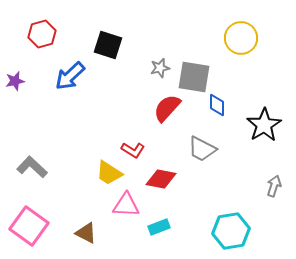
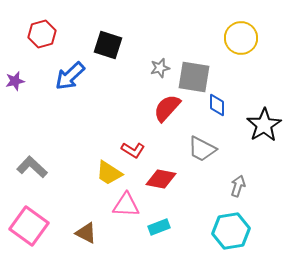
gray arrow: moved 36 px left
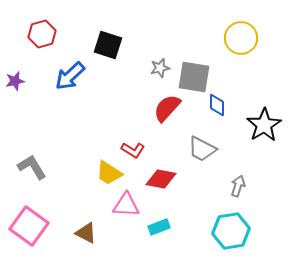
gray L-shape: rotated 16 degrees clockwise
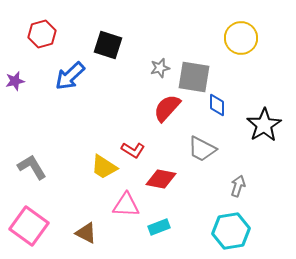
yellow trapezoid: moved 5 px left, 6 px up
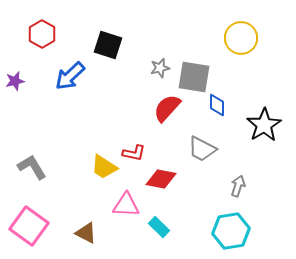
red hexagon: rotated 16 degrees counterclockwise
red L-shape: moved 1 px right, 3 px down; rotated 20 degrees counterclockwise
cyan rectangle: rotated 65 degrees clockwise
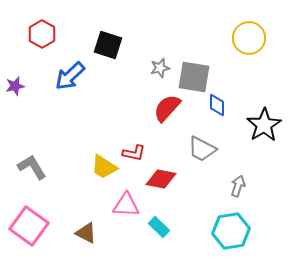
yellow circle: moved 8 px right
purple star: moved 5 px down
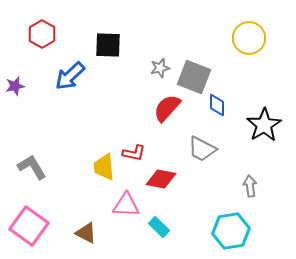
black square: rotated 16 degrees counterclockwise
gray square: rotated 12 degrees clockwise
yellow trapezoid: rotated 52 degrees clockwise
gray arrow: moved 12 px right; rotated 25 degrees counterclockwise
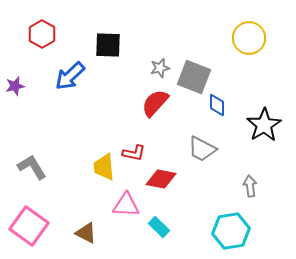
red semicircle: moved 12 px left, 5 px up
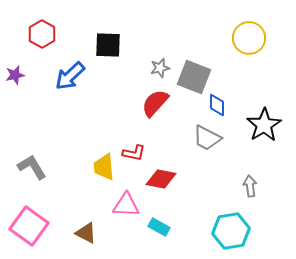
purple star: moved 11 px up
gray trapezoid: moved 5 px right, 11 px up
cyan rectangle: rotated 15 degrees counterclockwise
